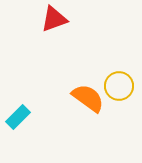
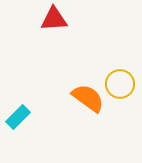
red triangle: rotated 16 degrees clockwise
yellow circle: moved 1 px right, 2 px up
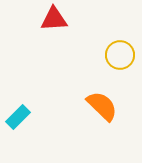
yellow circle: moved 29 px up
orange semicircle: moved 14 px right, 8 px down; rotated 8 degrees clockwise
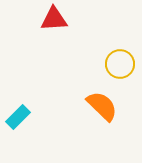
yellow circle: moved 9 px down
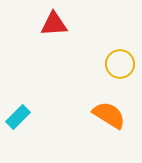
red triangle: moved 5 px down
orange semicircle: moved 7 px right, 9 px down; rotated 12 degrees counterclockwise
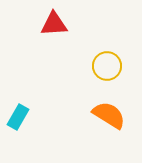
yellow circle: moved 13 px left, 2 px down
cyan rectangle: rotated 15 degrees counterclockwise
